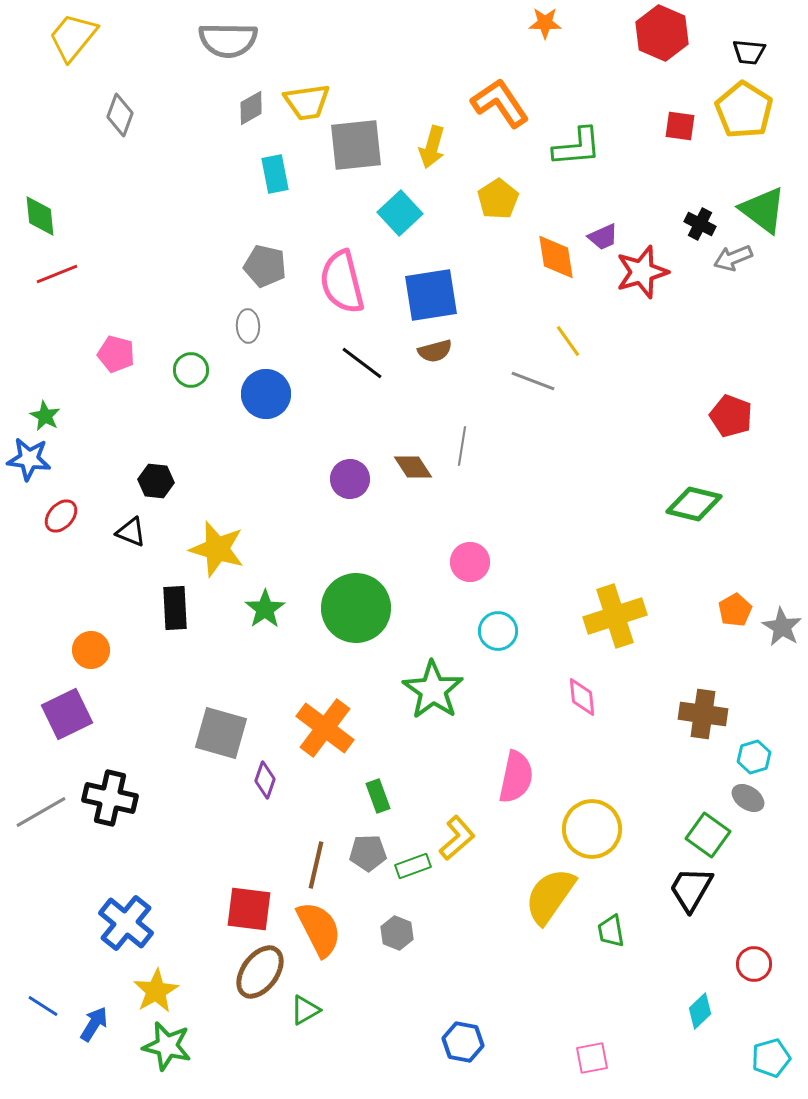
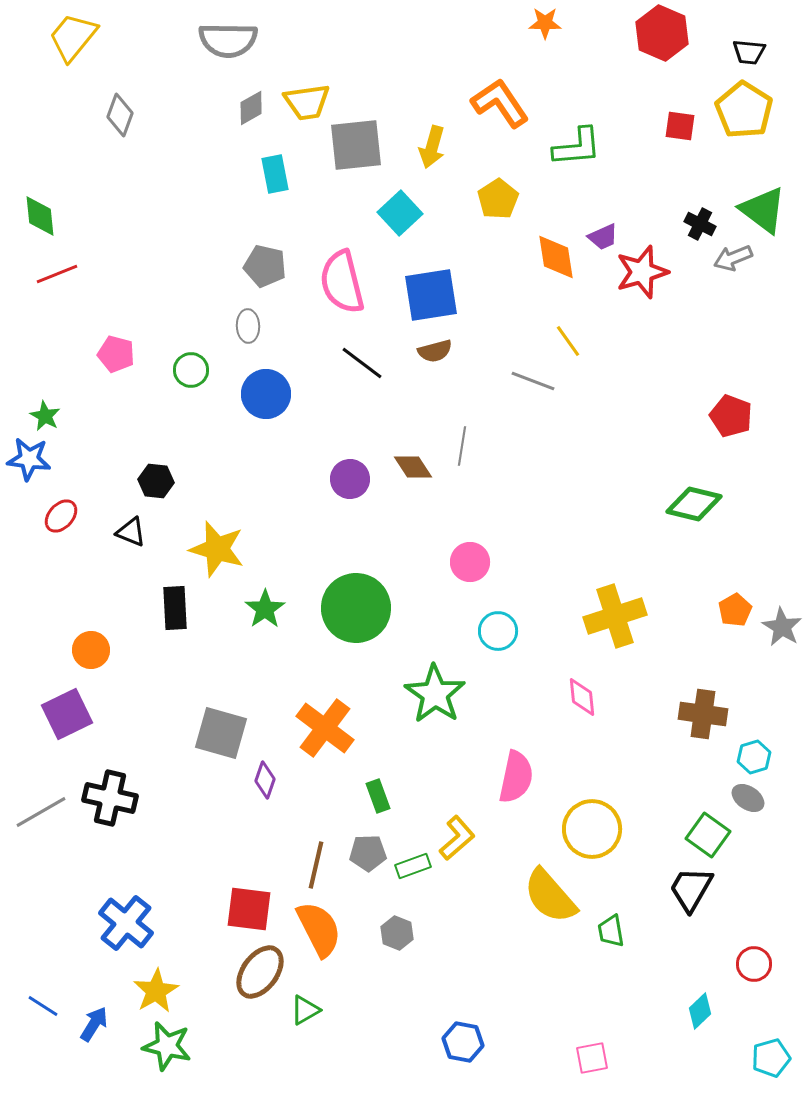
green star at (433, 690): moved 2 px right, 4 px down
yellow semicircle at (550, 896): rotated 76 degrees counterclockwise
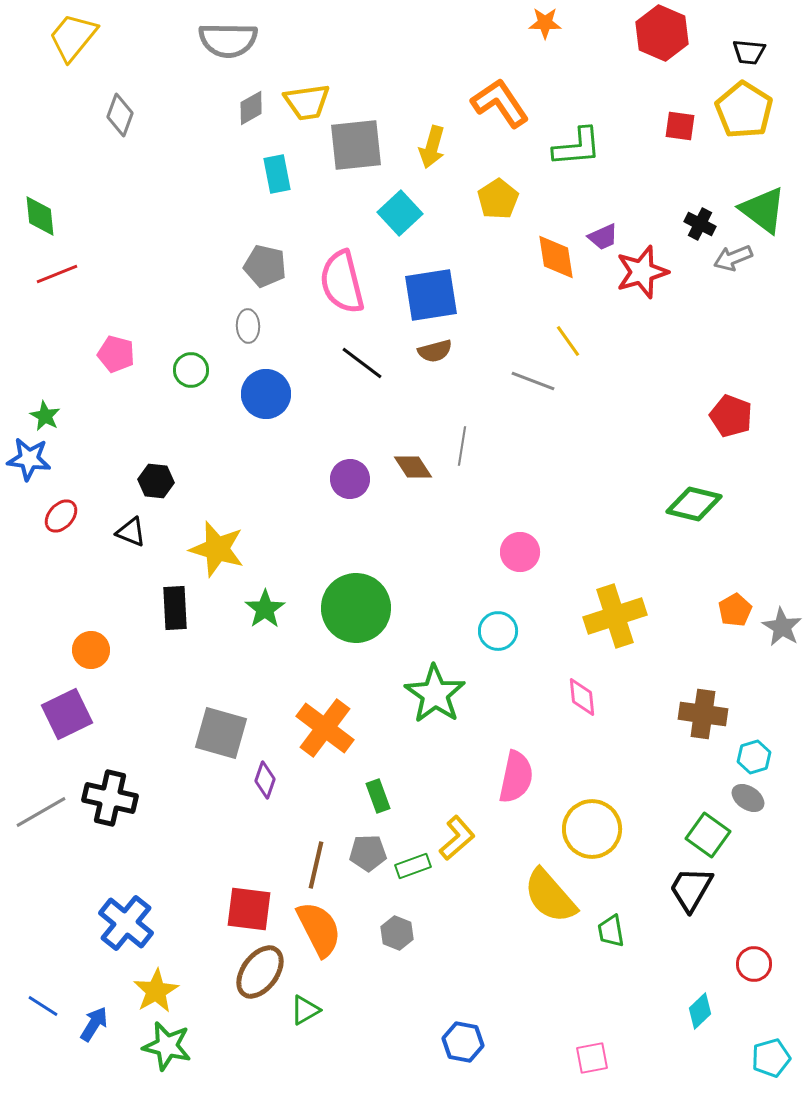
cyan rectangle at (275, 174): moved 2 px right
pink circle at (470, 562): moved 50 px right, 10 px up
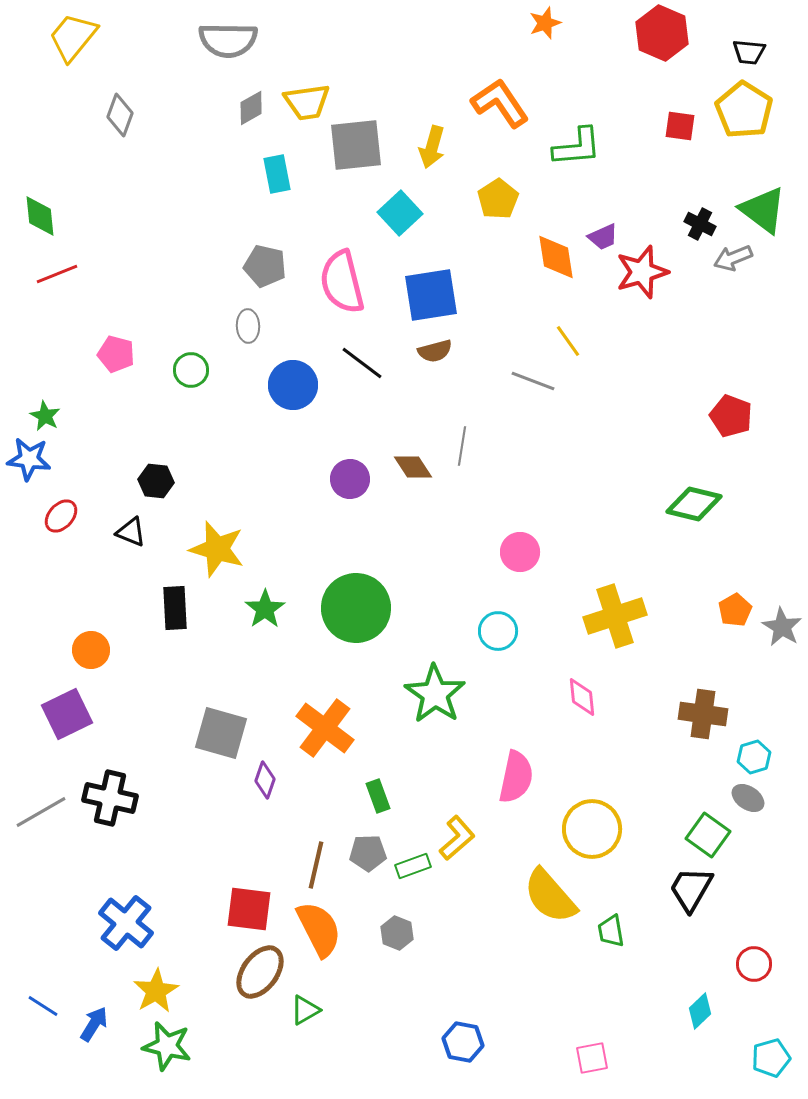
orange star at (545, 23): rotated 20 degrees counterclockwise
blue circle at (266, 394): moved 27 px right, 9 px up
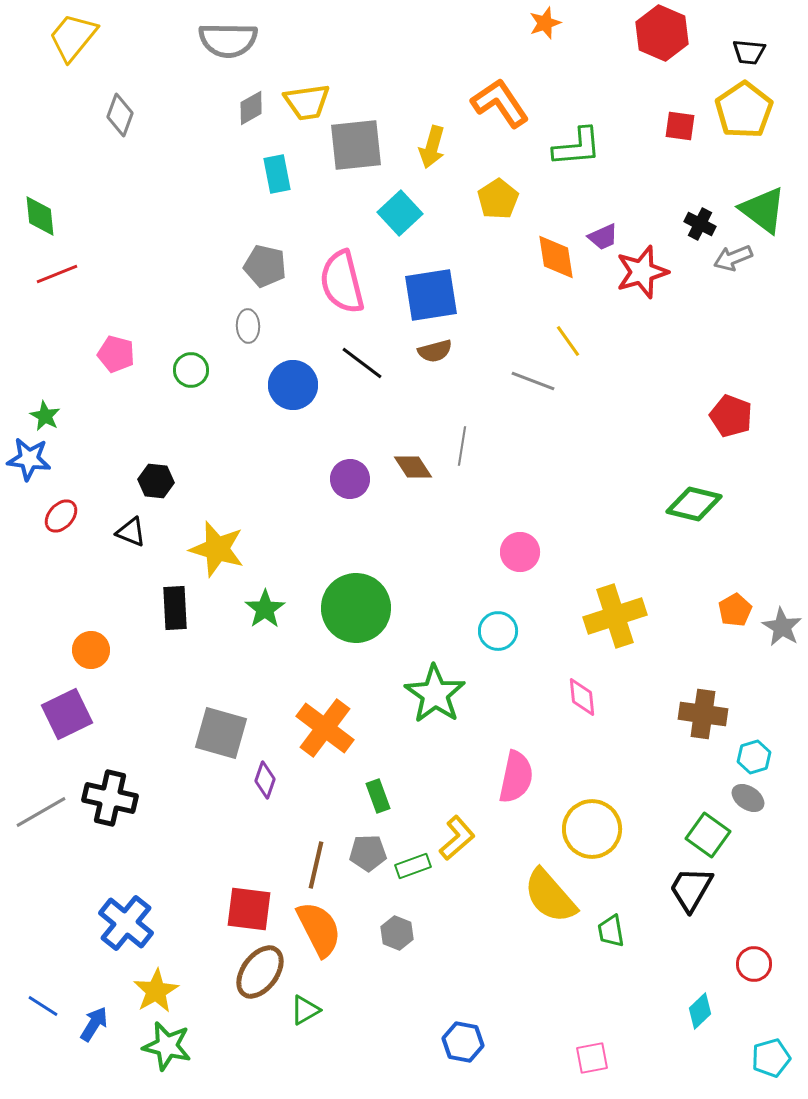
yellow pentagon at (744, 110): rotated 6 degrees clockwise
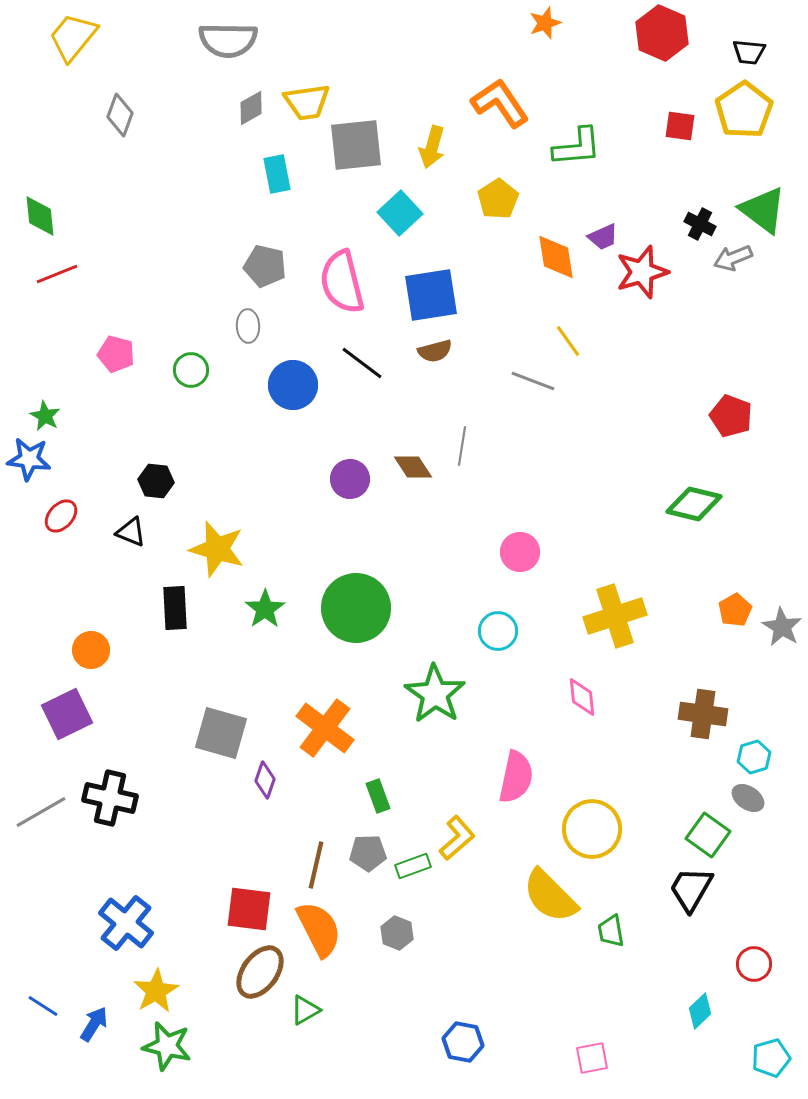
yellow semicircle at (550, 896): rotated 4 degrees counterclockwise
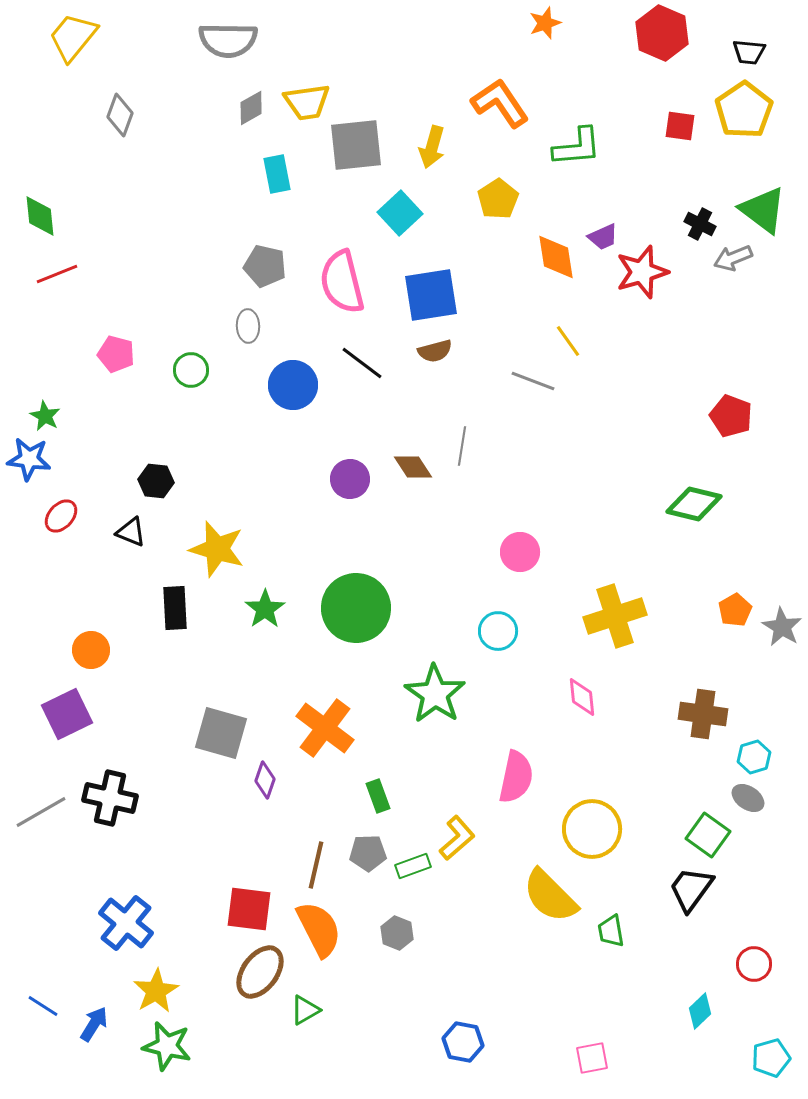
black trapezoid at (691, 889): rotated 6 degrees clockwise
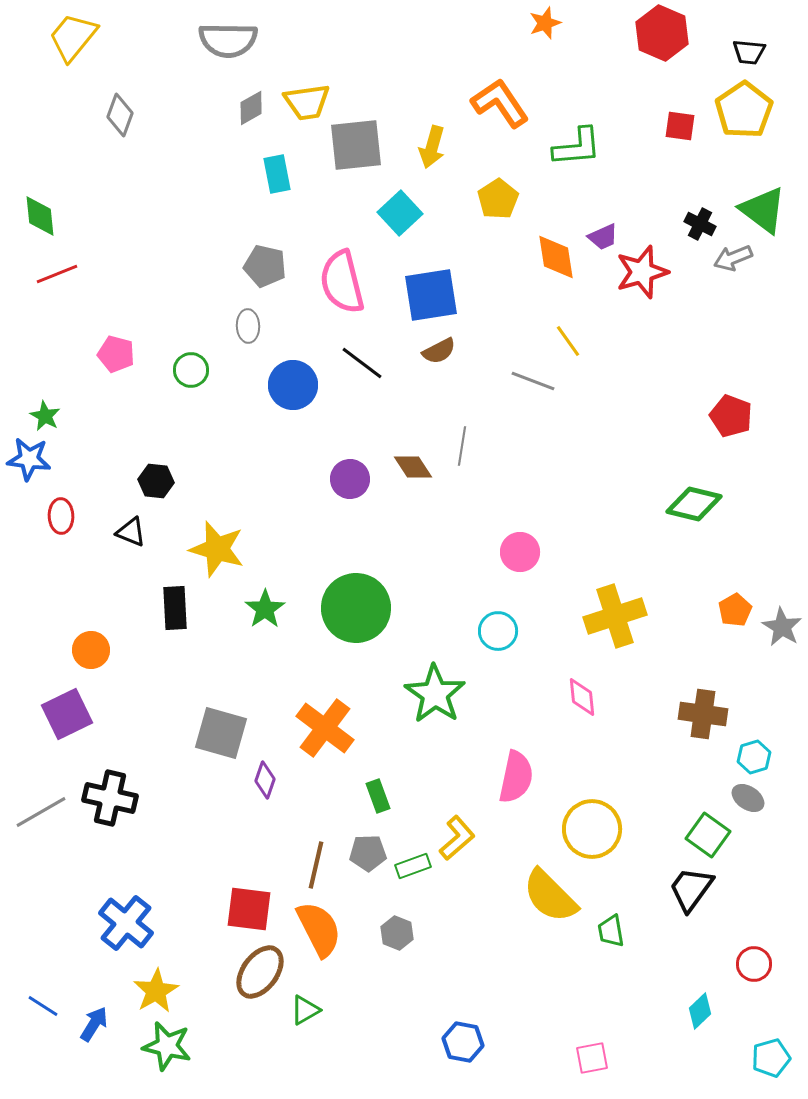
brown semicircle at (435, 351): moved 4 px right; rotated 12 degrees counterclockwise
red ellipse at (61, 516): rotated 44 degrees counterclockwise
